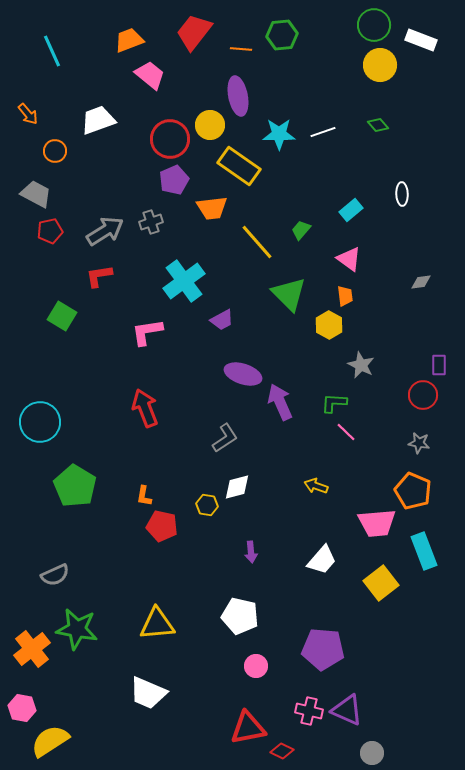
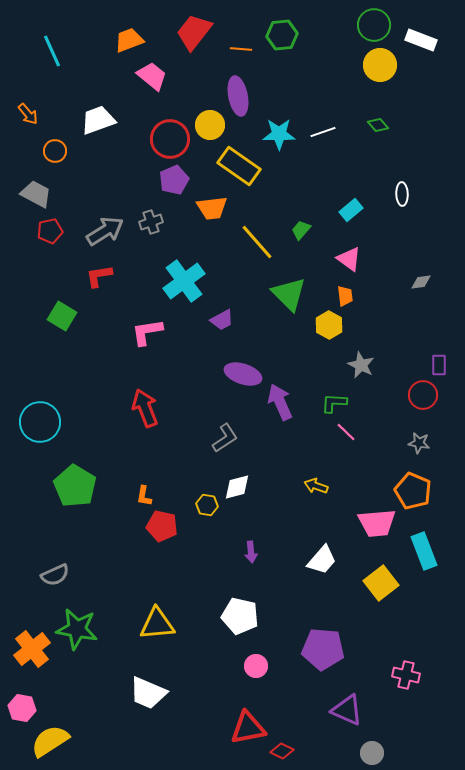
pink trapezoid at (150, 75): moved 2 px right, 1 px down
pink cross at (309, 711): moved 97 px right, 36 px up
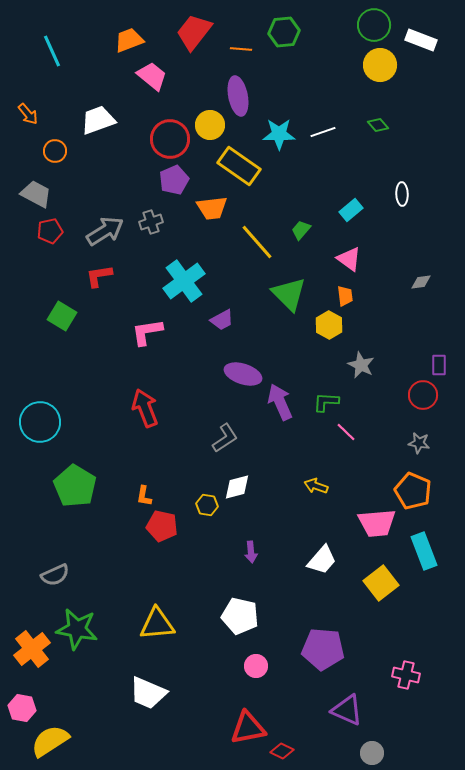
green hexagon at (282, 35): moved 2 px right, 3 px up
green L-shape at (334, 403): moved 8 px left, 1 px up
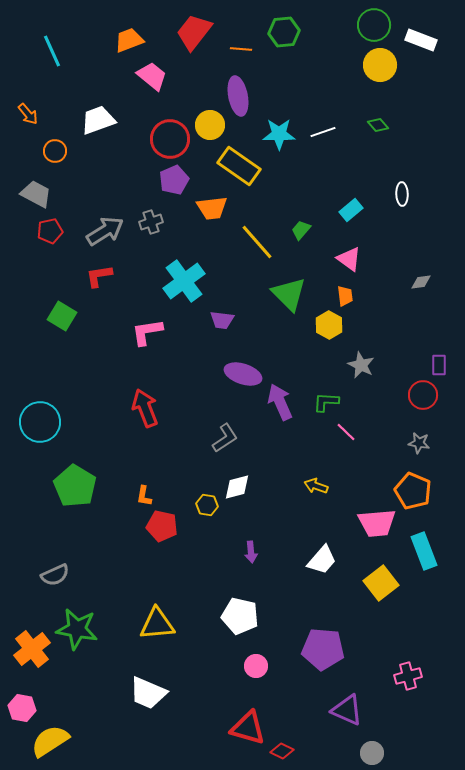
purple trapezoid at (222, 320): rotated 35 degrees clockwise
pink cross at (406, 675): moved 2 px right, 1 px down; rotated 28 degrees counterclockwise
red triangle at (248, 728): rotated 27 degrees clockwise
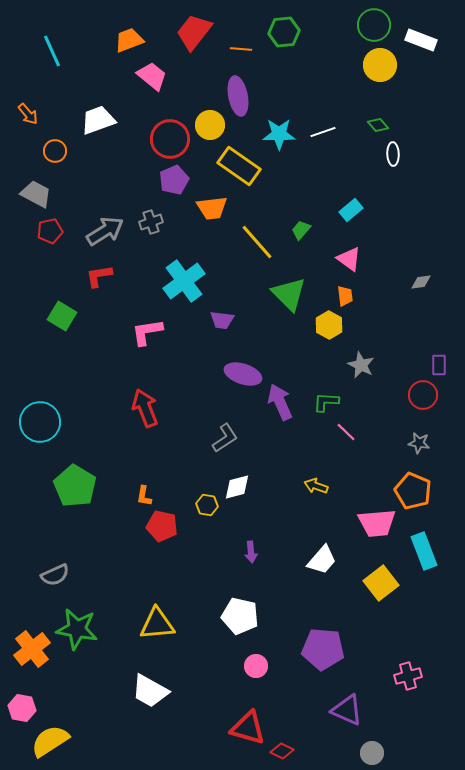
white ellipse at (402, 194): moved 9 px left, 40 px up
white trapezoid at (148, 693): moved 2 px right, 2 px up; rotated 6 degrees clockwise
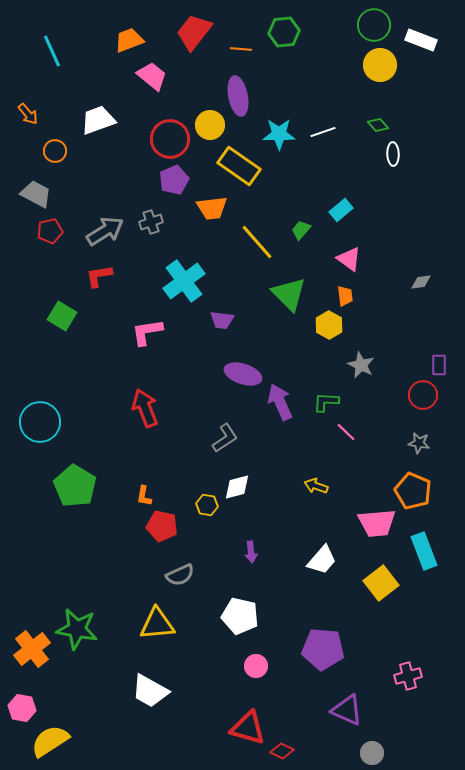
cyan rectangle at (351, 210): moved 10 px left
gray semicircle at (55, 575): moved 125 px right
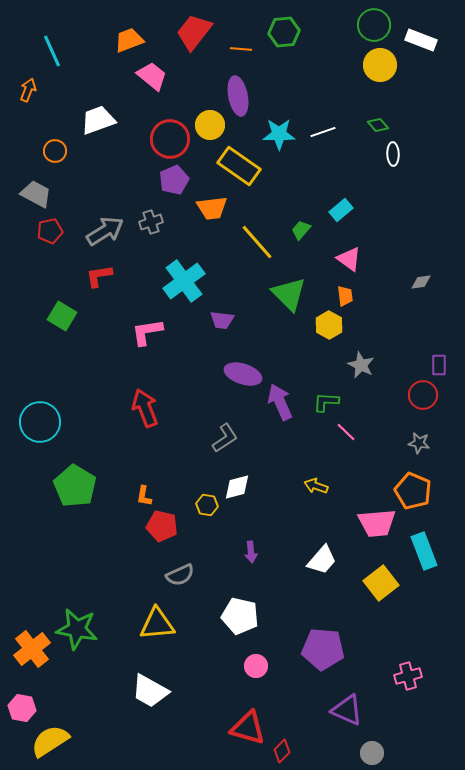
orange arrow at (28, 114): moved 24 px up; rotated 120 degrees counterclockwise
red diamond at (282, 751): rotated 70 degrees counterclockwise
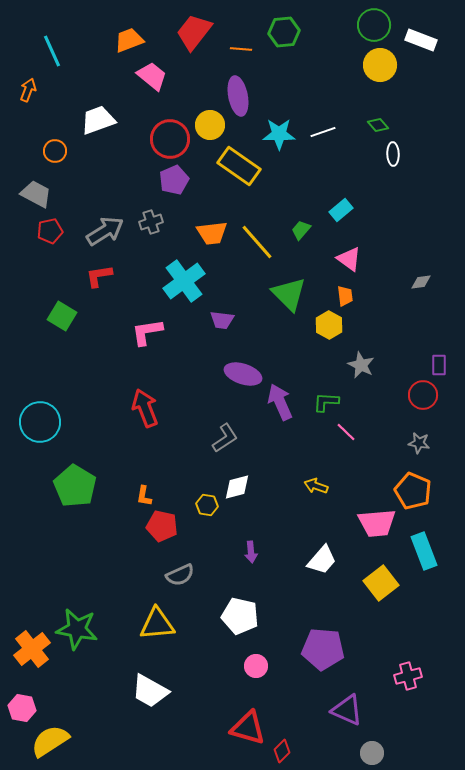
orange trapezoid at (212, 208): moved 25 px down
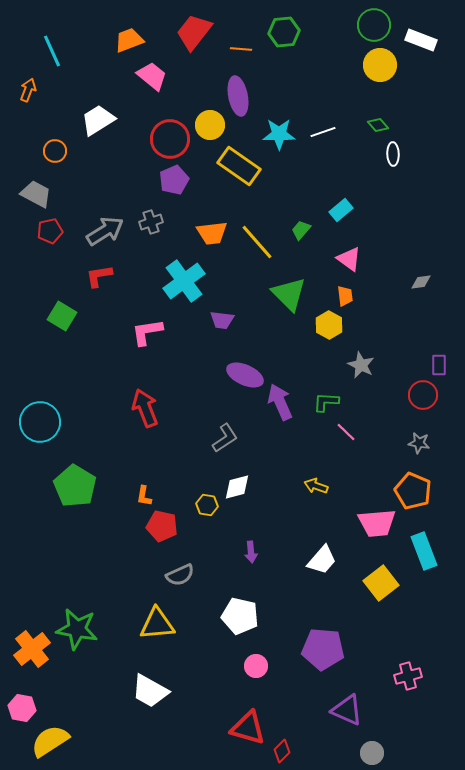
white trapezoid at (98, 120): rotated 12 degrees counterclockwise
purple ellipse at (243, 374): moved 2 px right, 1 px down; rotated 6 degrees clockwise
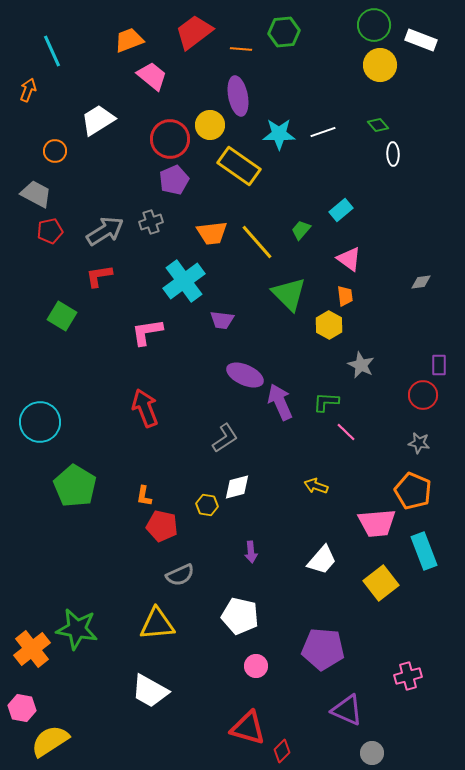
red trapezoid at (194, 32): rotated 15 degrees clockwise
